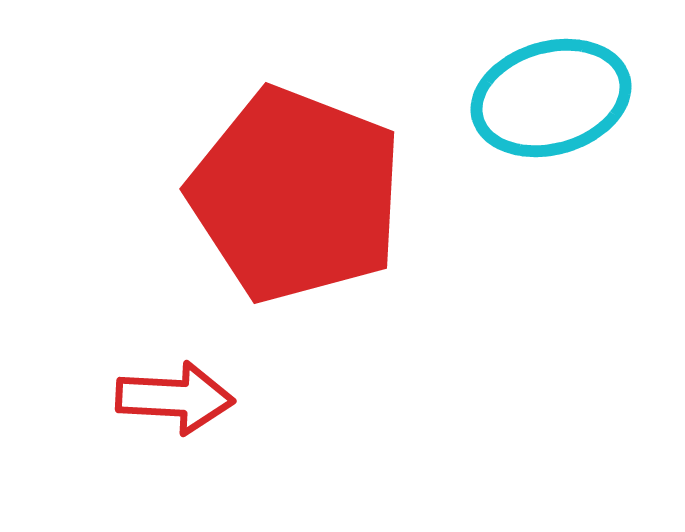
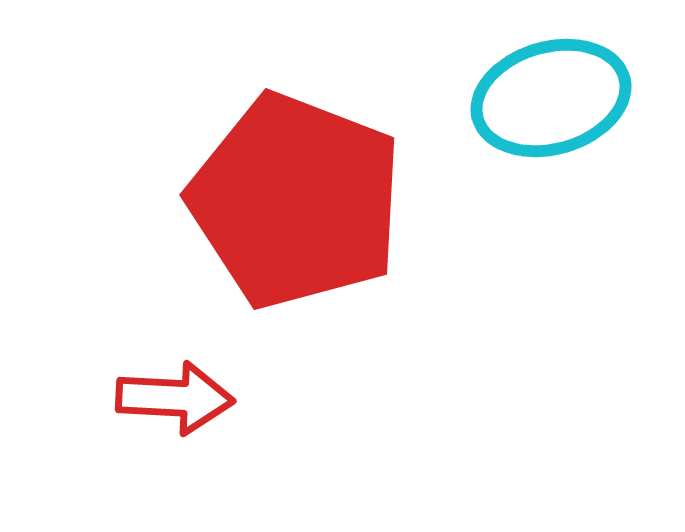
red pentagon: moved 6 px down
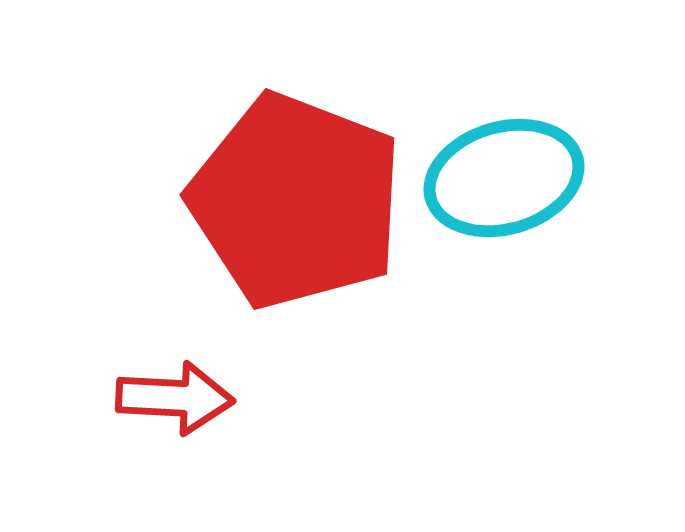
cyan ellipse: moved 47 px left, 80 px down
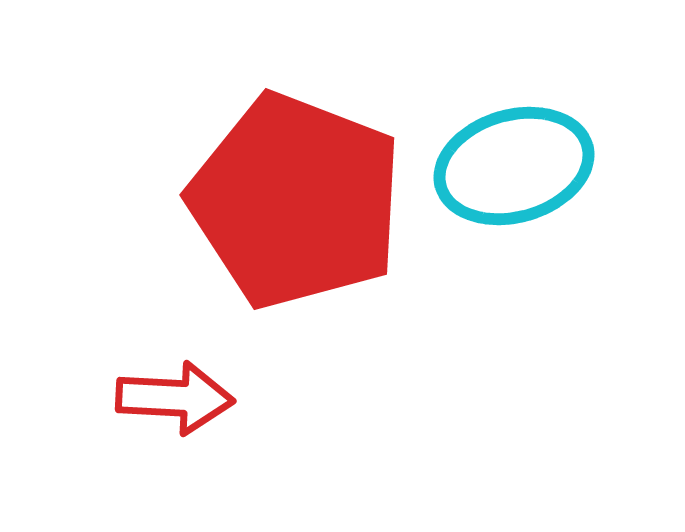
cyan ellipse: moved 10 px right, 12 px up
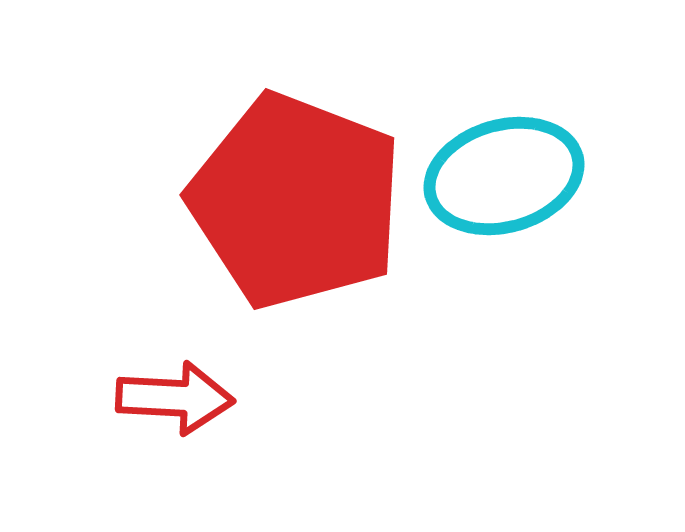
cyan ellipse: moved 10 px left, 10 px down
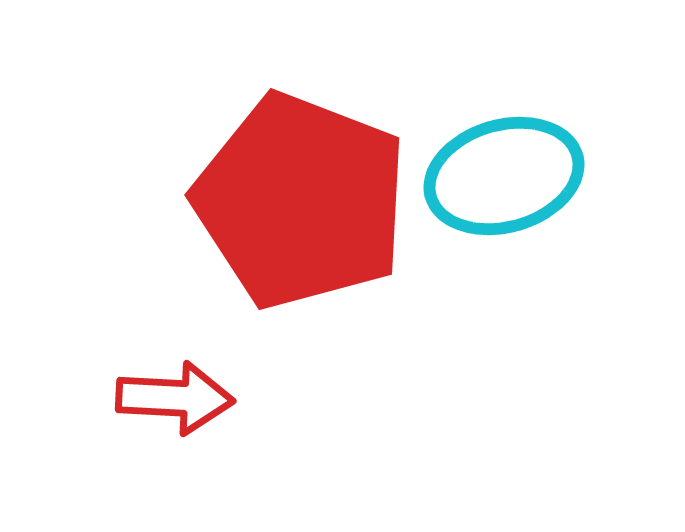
red pentagon: moved 5 px right
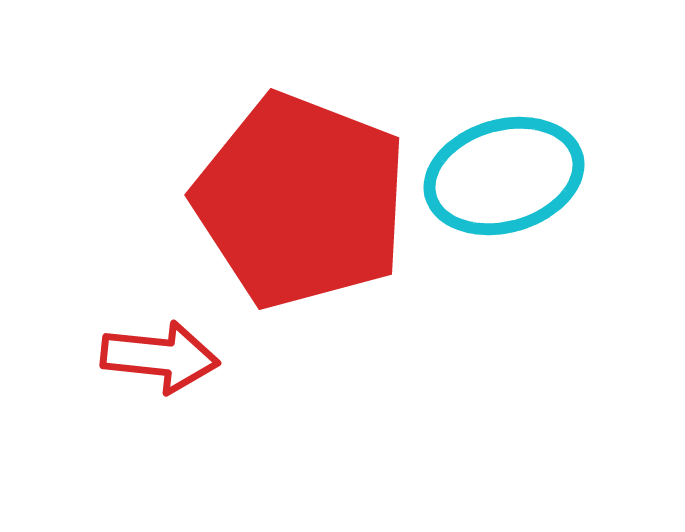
red arrow: moved 15 px left, 41 px up; rotated 3 degrees clockwise
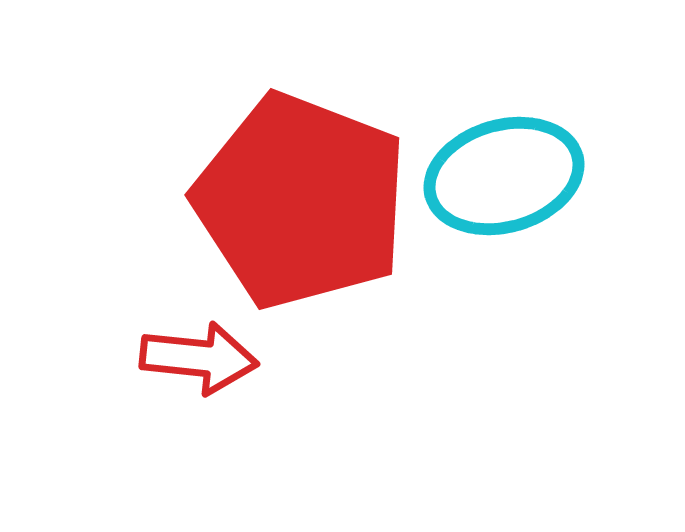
red arrow: moved 39 px right, 1 px down
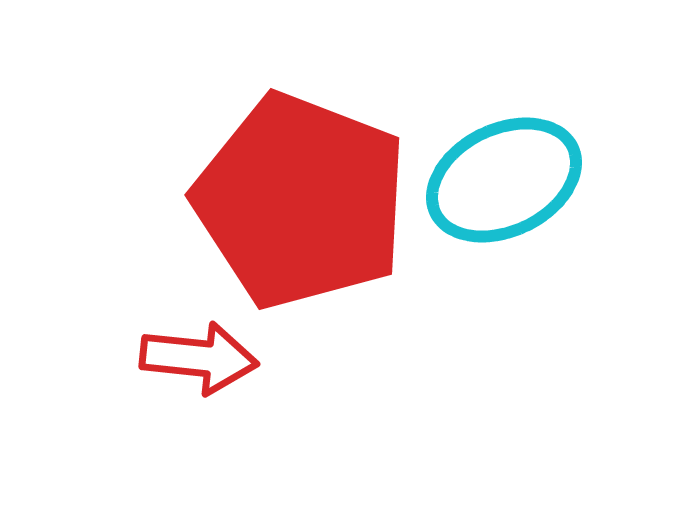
cyan ellipse: moved 4 px down; rotated 10 degrees counterclockwise
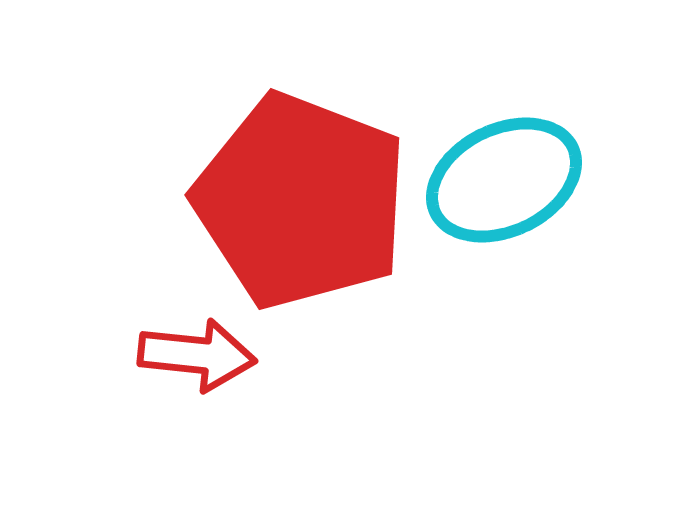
red arrow: moved 2 px left, 3 px up
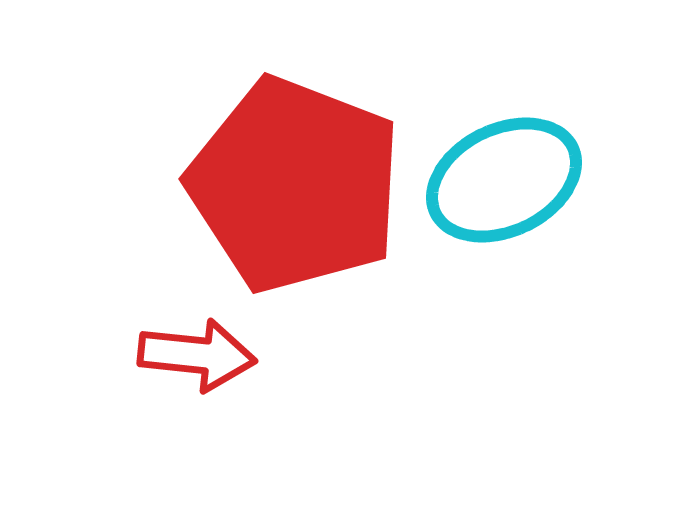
red pentagon: moved 6 px left, 16 px up
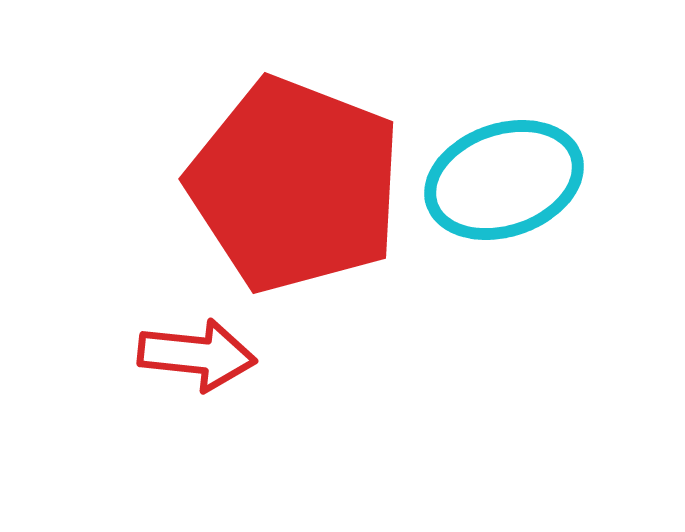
cyan ellipse: rotated 7 degrees clockwise
